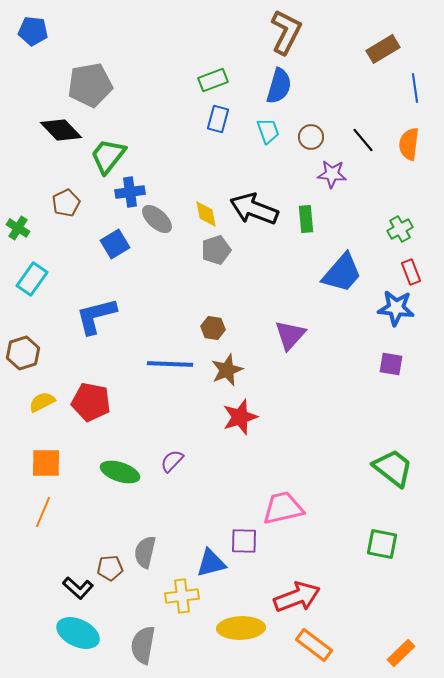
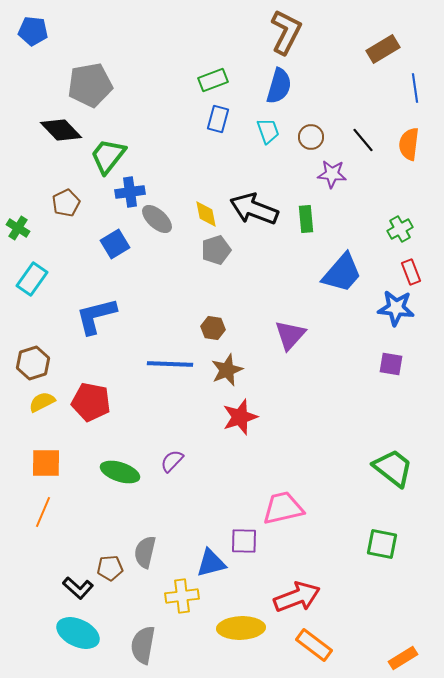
brown hexagon at (23, 353): moved 10 px right, 10 px down
orange rectangle at (401, 653): moved 2 px right, 5 px down; rotated 12 degrees clockwise
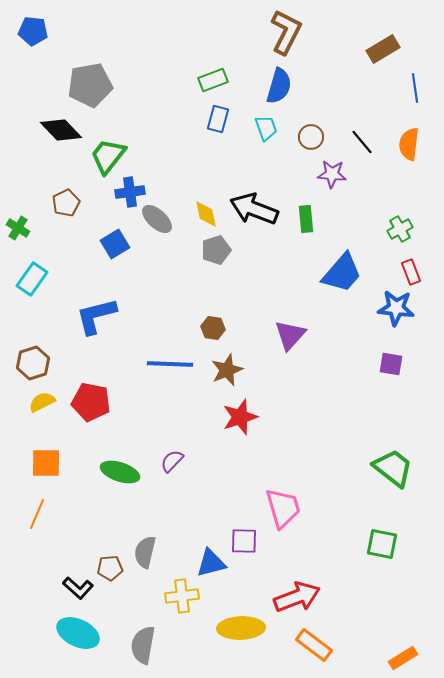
cyan trapezoid at (268, 131): moved 2 px left, 3 px up
black line at (363, 140): moved 1 px left, 2 px down
pink trapezoid at (283, 508): rotated 87 degrees clockwise
orange line at (43, 512): moved 6 px left, 2 px down
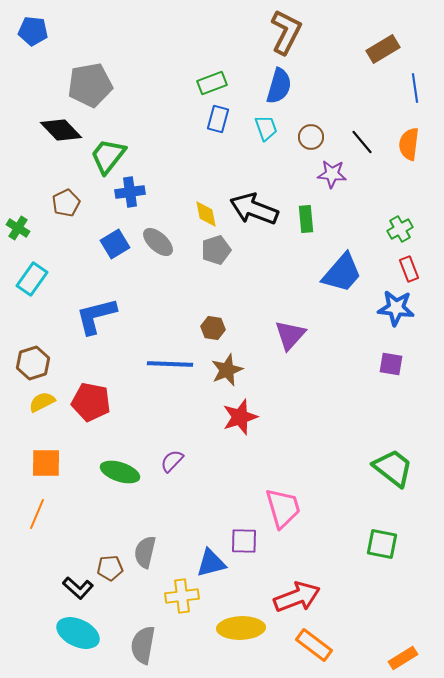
green rectangle at (213, 80): moved 1 px left, 3 px down
gray ellipse at (157, 219): moved 1 px right, 23 px down
red rectangle at (411, 272): moved 2 px left, 3 px up
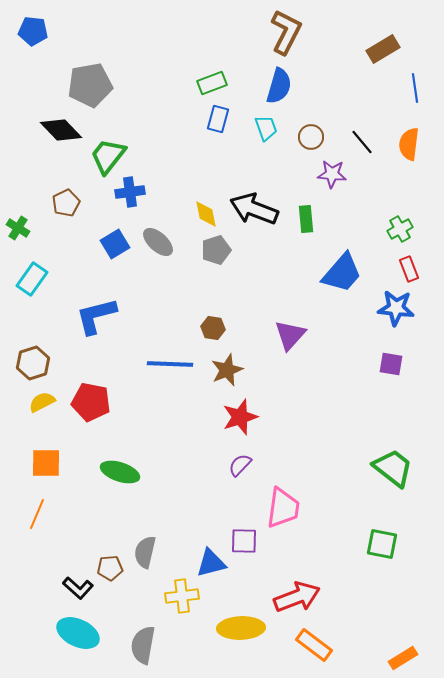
purple semicircle at (172, 461): moved 68 px right, 4 px down
pink trapezoid at (283, 508): rotated 24 degrees clockwise
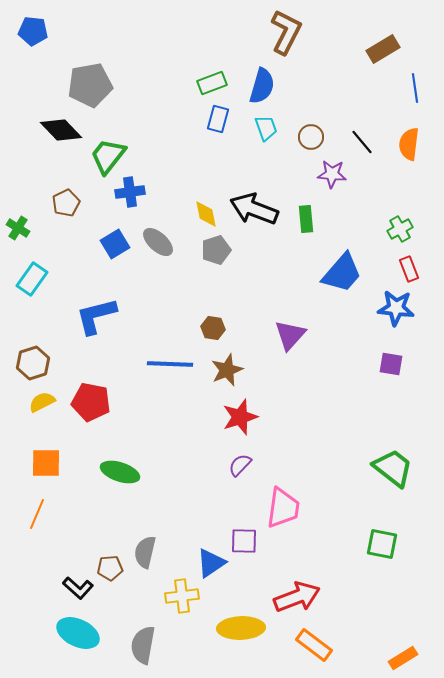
blue semicircle at (279, 86): moved 17 px left
blue triangle at (211, 563): rotated 20 degrees counterclockwise
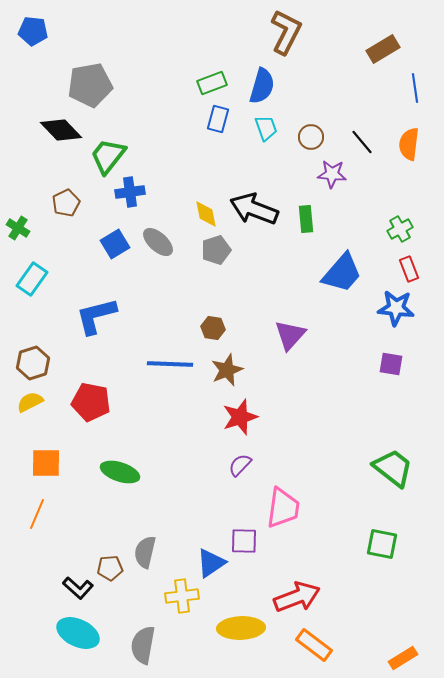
yellow semicircle at (42, 402): moved 12 px left
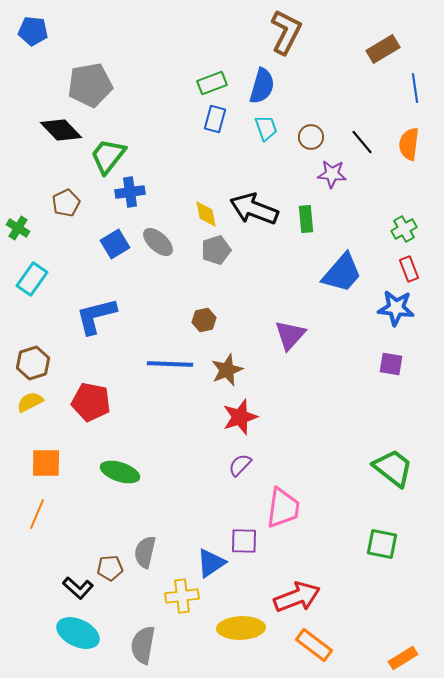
blue rectangle at (218, 119): moved 3 px left
green cross at (400, 229): moved 4 px right
brown hexagon at (213, 328): moved 9 px left, 8 px up; rotated 20 degrees counterclockwise
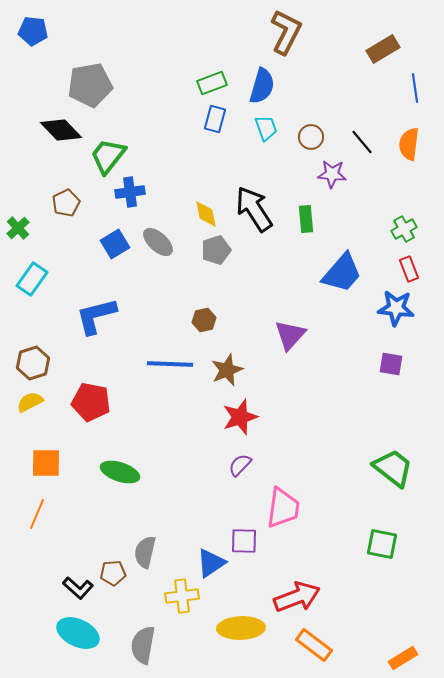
black arrow at (254, 209): rotated 36 degrees clockwise
green cross at (18, 228): rotated 15 degrees clockwise
brown pentagon at (110, 568): moved 3 px right, 5 px down
